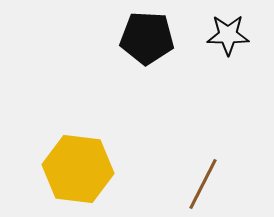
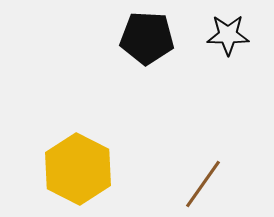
yellow hexagon: rotated 20 degrees clockwise
brown line: rotated 8 degrees clockwise
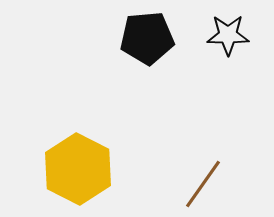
black pentagon: rotated 8 degrees counterclockwise
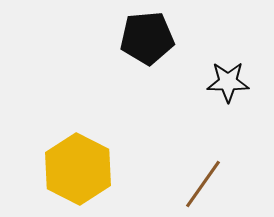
black star: moved 47 px down
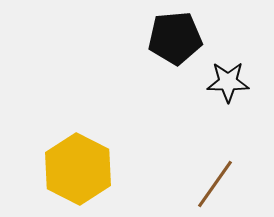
black pentagon: moved 28 px right
brown line: moved 12 px right
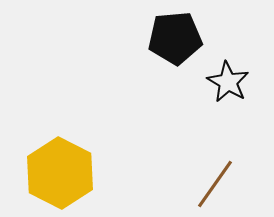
black star: rotated 30 degrees clockwise
yellow hexagon: moved 18 px left, 4 px down
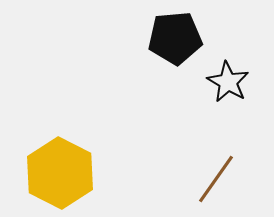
brown line: moved 1 px right, 5 px up
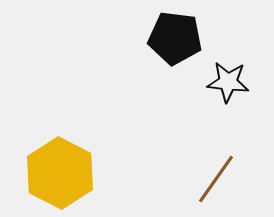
black pentagon: rotated 12 degrees clockwise
black star: rotated 24 degrees counterclockwise
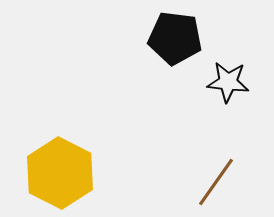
brown line: moved 3 px down
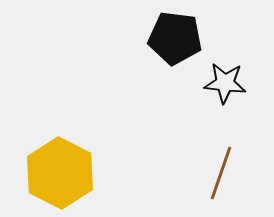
black star: moved 3 px left, 1 px down
brown line: moved 5 px right, 9 px up; rotated 16 degrees counterclockwise
